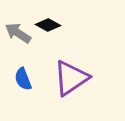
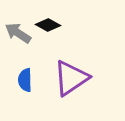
blue semicircle: moved 2 px right, 1 px down; rotated 20 degrees clockwise
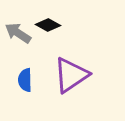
purple triangle: moved 3 px up
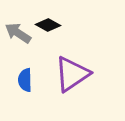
purple triangle: moved 1 px right, 1 px up
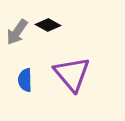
gray arrow: moved 1 px left, 1 px up; rotated 88 degrees counterclockwise
purple triangle: rotated 36 degrees counterclockwise
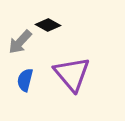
gray arrow: moved 3 px right, 10 px down; rotated 8 degrees clockwise
blue semicircle: rotated 15 degrees clockwise
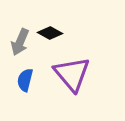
black diamond: moved 2 px right, 8 px down
gray arrow: rotated 20 degrees counterclockwise
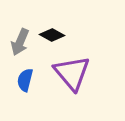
black diamond: moved 2 px right, 2 px down
purple triangle: moved 1 px up
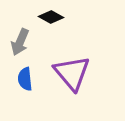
black diamond: moved 1 px left, 18 px up
blue semicircle: moved 1 px up; rotated 20 degrees counterclockwise
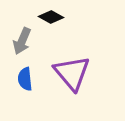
gray arrow: moved 2 px right, 1 px up
